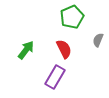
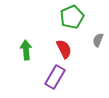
green arrow: rotated 42 degrees counterclockwise
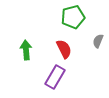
green pentagon: moved 1 px right; rotated 10 degrees clockwise
gray semicircle: moved 1 px down
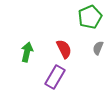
green pentagon: moved 17 px right; rotated 10 degrees counterclockwise
gray semicircle: moved 7 px down
green arrow: moved 1 px right, 2 px down; rotated 18 degrees clockwise
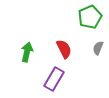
purple rectangle: moved 1 px left, 2 px down
